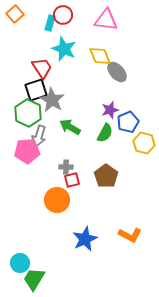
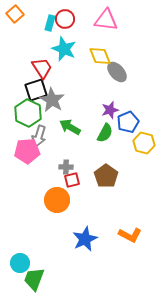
red circle: moved 2 px right, 4 px down
green trapezoid: rotated 10 degrees counterclockwise
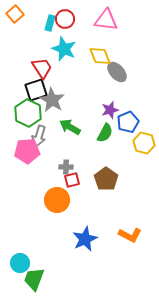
brown pentagon: moved 3 px down
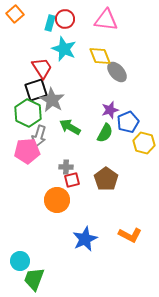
cyan circle: moved 2 px up
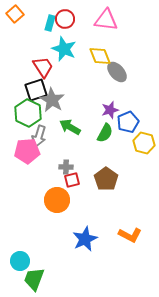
red trapezoid: moved 1 px right, 1 px up
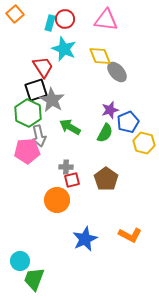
gray arrow: rotated 30 degrees counterclockwise
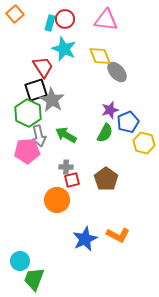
green arrow: moved 4 px left, 8 px down
orange L-shape: moved 12 px left
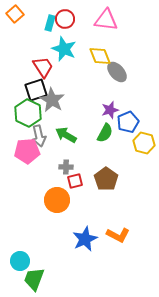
red square: moved 3 px right, 1 px down
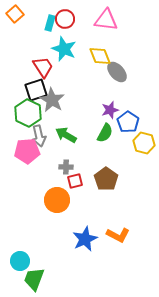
blue pentagon: rotated 15 degrees counterclockwise
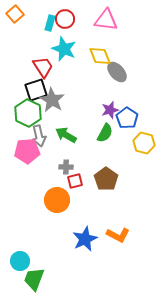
blue pentagon: moved 1 px left, 4 px up
